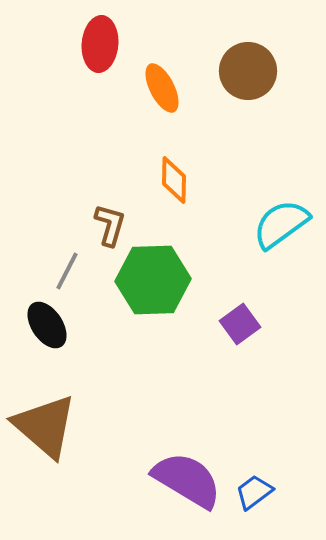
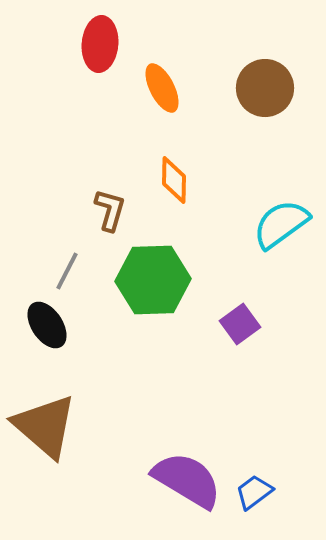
brown circle: moved 17 px right, 17 px down
brown L-shape: moved 15 px up
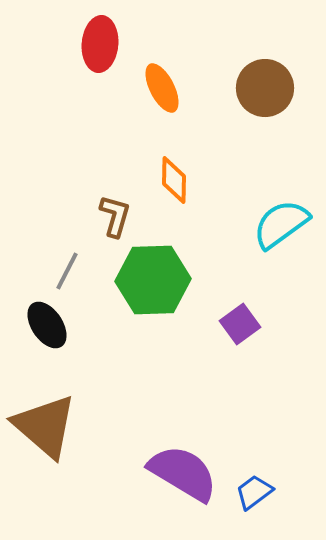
brown L-shape: moved 5 px right, 6 px down
purple semicircle: moved 4 px left, 7 px up
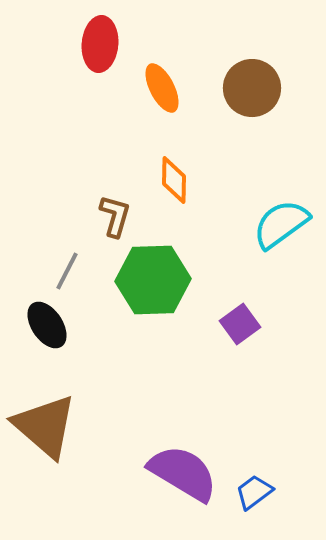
brown circle: moved 13 px left
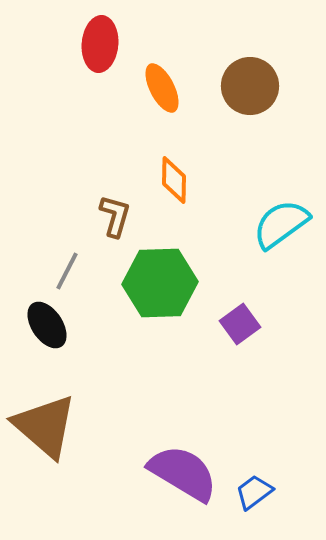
brown circle: moved 2 px left, 2 px up
green hexagon: moved 7 px right, 3 px down
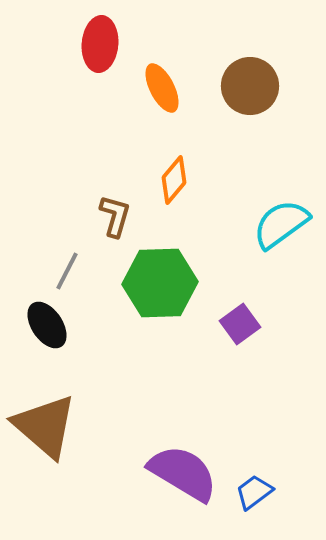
orange diamond: rotated 39 degrees clockwise
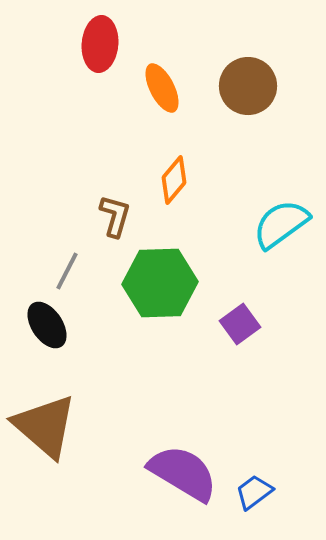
brown circle: moved 2 px left
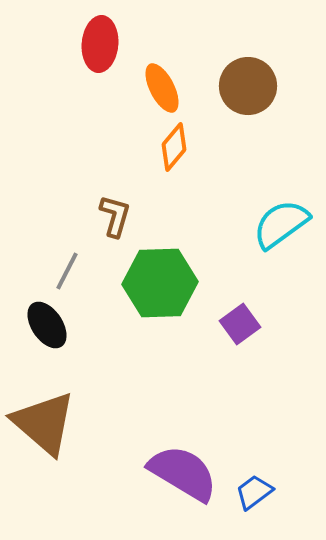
orange diamond: moved 33 px up
brown triangle: moved 1 px left, 3 px up
